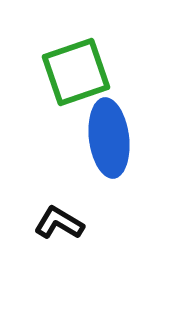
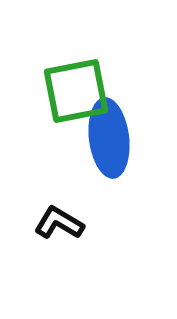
green square: moved 19 px down; rotated 8 degrees clockwise
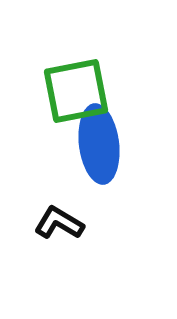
blue ellipse: moved 10 px left, 6 px down
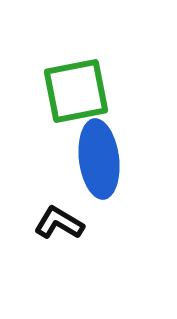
blue ellipse: moved 15 px down
